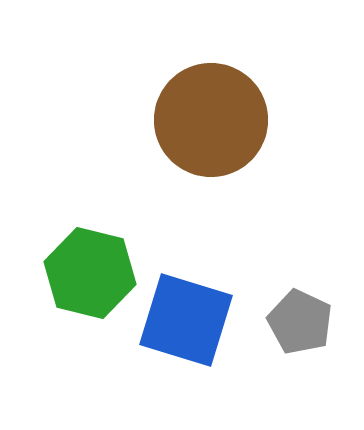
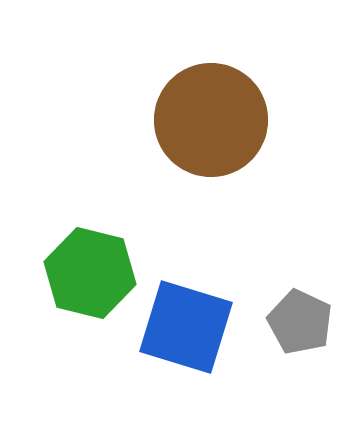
blue square: moved 7 px down
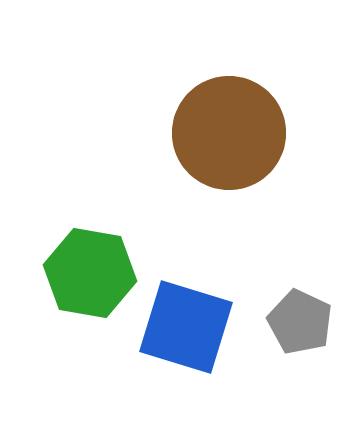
brown circle: moved 18 px right, 13 px down
green hexagon: rotated 4 degrees counterclockwise
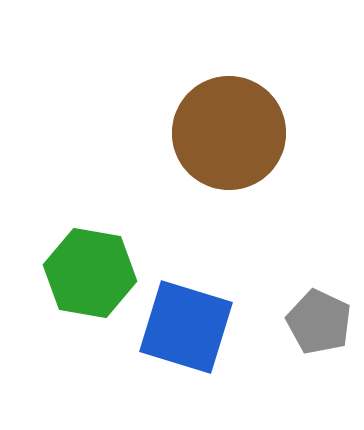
gray pentagon: moved 19 px right
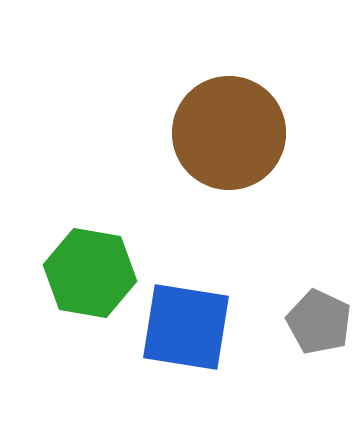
blue square: rotated 8 degrees counterclockwise
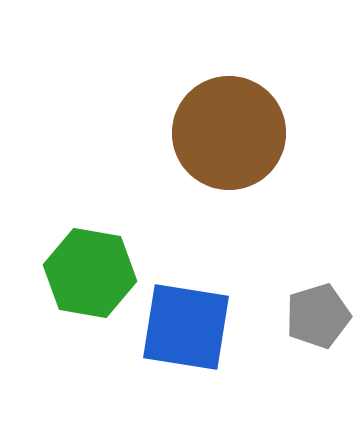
gray pentagon: moved 1 px left, 6 px up; rotated 30 degrees clockwise
